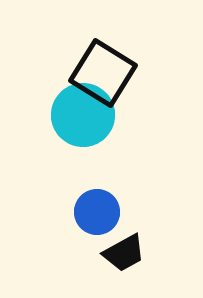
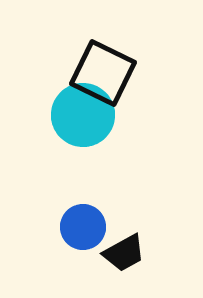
black square: rotated 6 degrees counterclockwise
blue circle: moved 14 px left, 15 px down
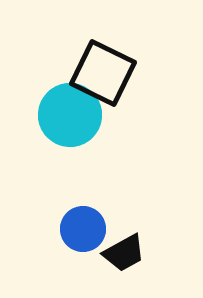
cyan circle: moved 13 px left
blue circle: moved 2 px down
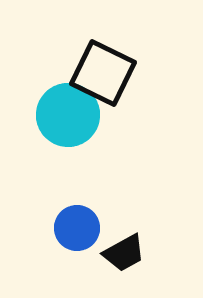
cyan circle: moved 2 px left
blue circle: moved 6 px left, 1 px up
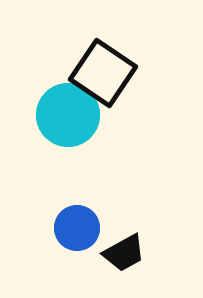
black square: rotated 8 degrees clockwise
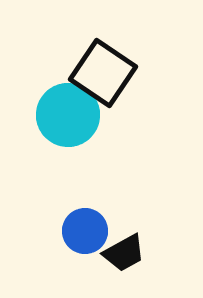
blue circle: moved 8 px right, 3 px down
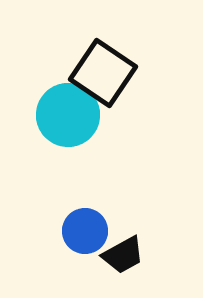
black trapezoid: moved 1 px left, 2 px down
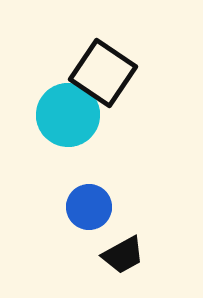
blue circle: moved 4 px right, 24 px up
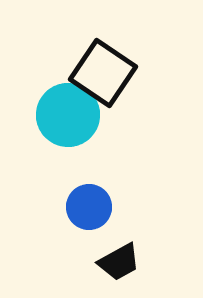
black trapezoid: moved 4 px left, 7 px down
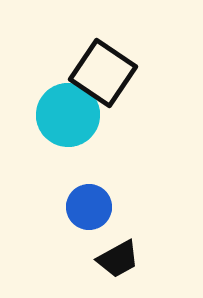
black trapezoid: moved 1 px left, 3 px up
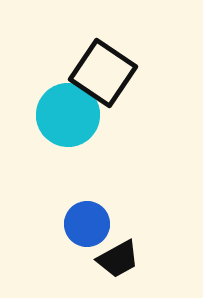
blue circle: moved 2 px left, 17 px down
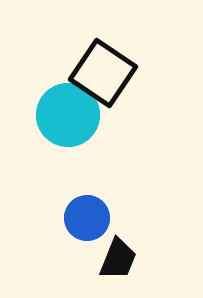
blue circle: moved 6 px up
black trapezoid: rotated 39 degrees counterclockwise
